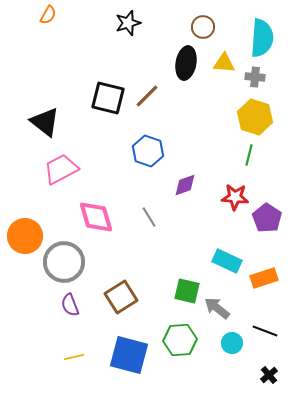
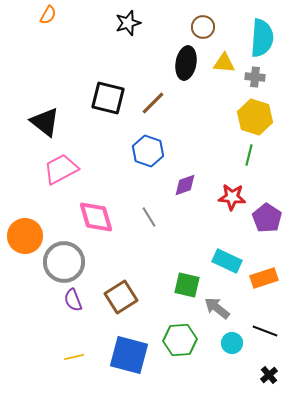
brown line: moved 6 px right, 7 px down
red star: moved 3 px left
green square: moved 6 px up
purple semicircle: moved 3 px right, 5 px up
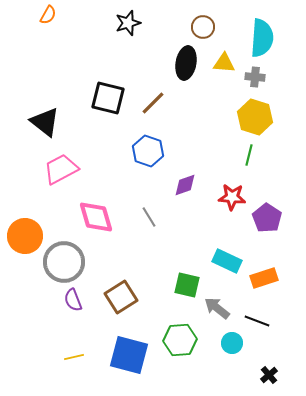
black line: moved 8 px left, 10 px up
